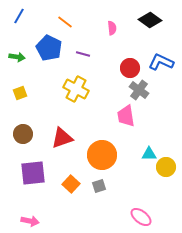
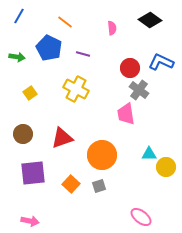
yellow square: moved 10 px right; rotated 16 degrees counterclockwise
pink trapezoid: moved 2 px up
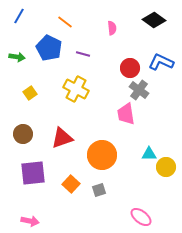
black diamond: moved 4 px right
gray square: moved 4 px down
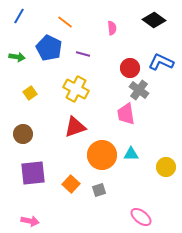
red triangle: moved 13 px right, 11 px up
cyan triangle: moved 18 px left
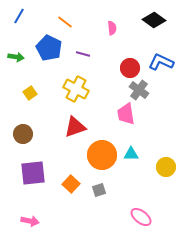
green arrow: moved 1 px left
